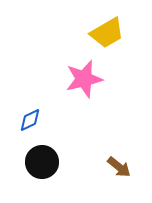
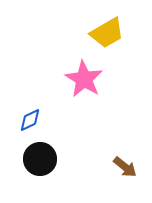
pink star: rotated 27 degrees counterclockwise
black circle: moved 2 px left, 3 px up
brown arrow: moved 6 px right
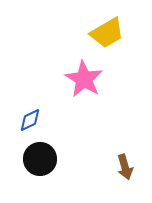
brown arrow: rotated 35 degrees clockwise
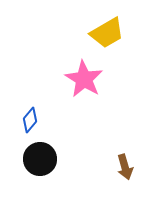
blue diamond: rotated 25 degrees counterclockwise
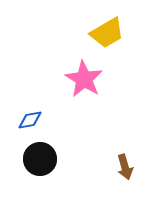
blue diamond: rotated 40 degrees clockwise
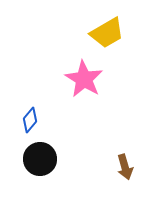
blue diamond: rotated 40 degrees counterclockwise
